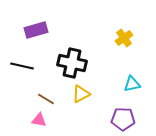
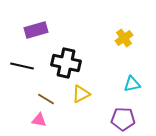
black cross: moved 6 px left
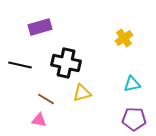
purple rectangle: moved 4 px right, 3 px up
black line: moved 2 px left, 1 px up
yellow triangle: moved 1 px right, 1 px up; rotated 12 degrees clockwise
purple pentagon: moved 11 px right
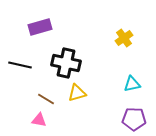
yellow triangle: moved 5 px left
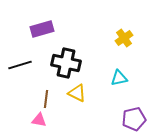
purple rectangle: moved 2 px right, 2 px down
black line: rotated 30 degrees counterclockwise
cyan triangle: moved 13 px left, 6 px up
yellow triangle: rotated 42 degrees clockwise
brown line: rotated 66 degrees clockwise
purple pentagon: rotated 15 degrees counterclockwise
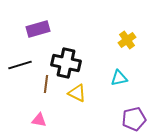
purple rectangle: moved 4 px left
yellow cross: moved 3 px right, 2 px down
brown line: moved 15 px up
